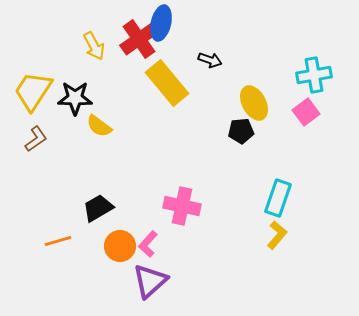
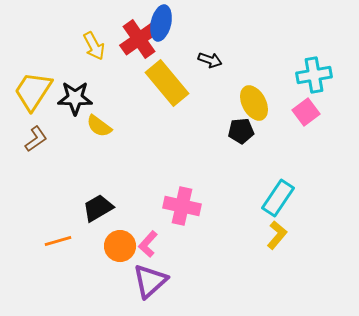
cyan rectangle: rotated 15 degrees clockwise
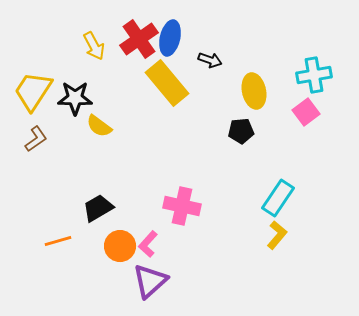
blue ellipse: moved 9 px right, 15 px down
yellow ellipse: moved 12 px up; rotated 16 degrees clockwise
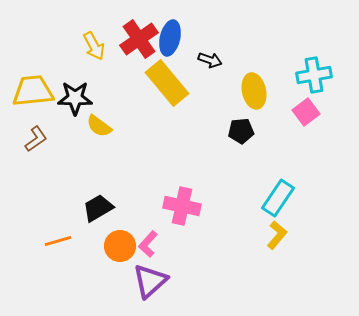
yellow trapezoid: rotated 51 degrees clockwise
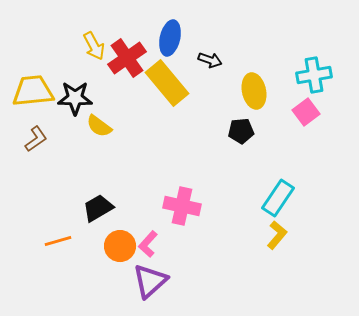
red cross: moved 12 px left, 19 px down
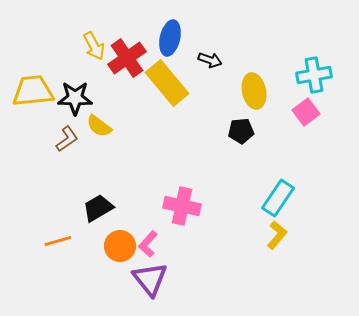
brown L-shape: moved 31 px right
purple triangle: moved 2 px up; rotated 27 degrees counterclockwise
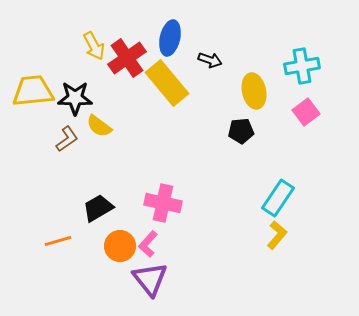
cyan cross: moved 12 px left, 9 px up
pink cross: moved 19 px left, 3 px up
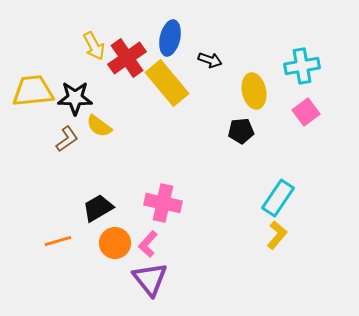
orange circle: moved 5 px left, 3 px up
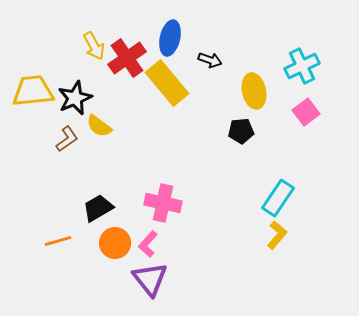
cyan cross: rotated 16 degrees counterclockwise
black star: rotated 24 degrees counterclockwise
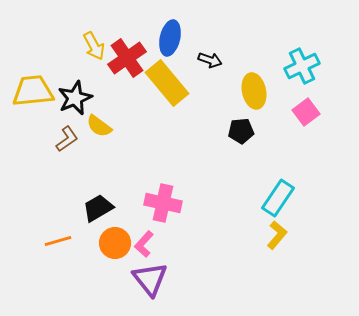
pink L-shape: moved 4 px left
